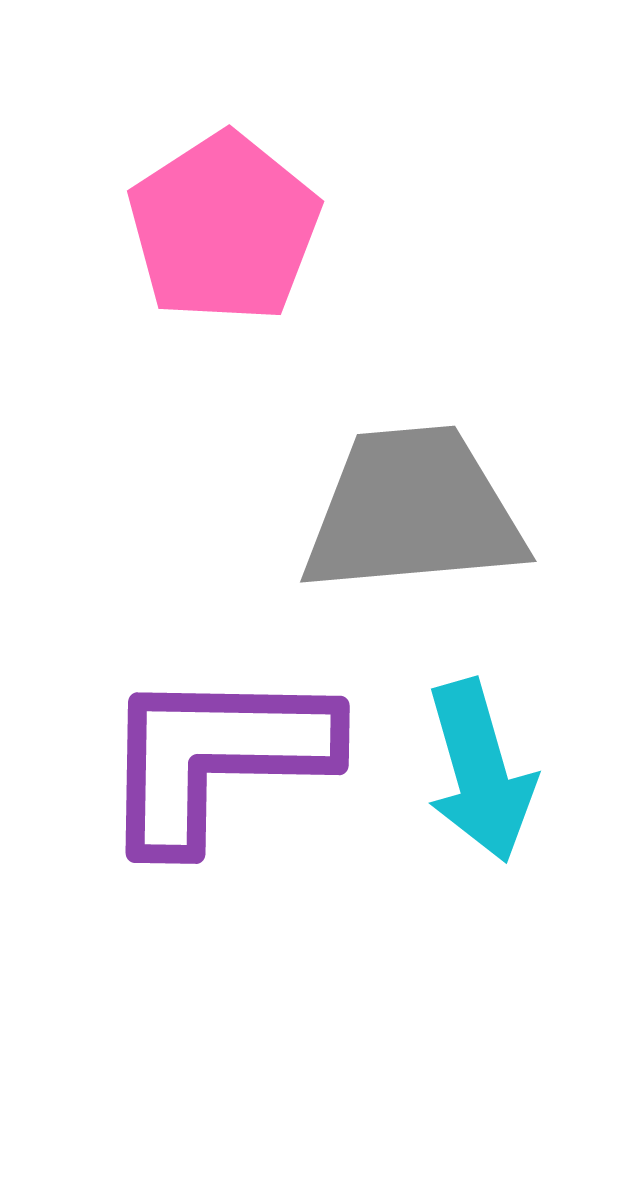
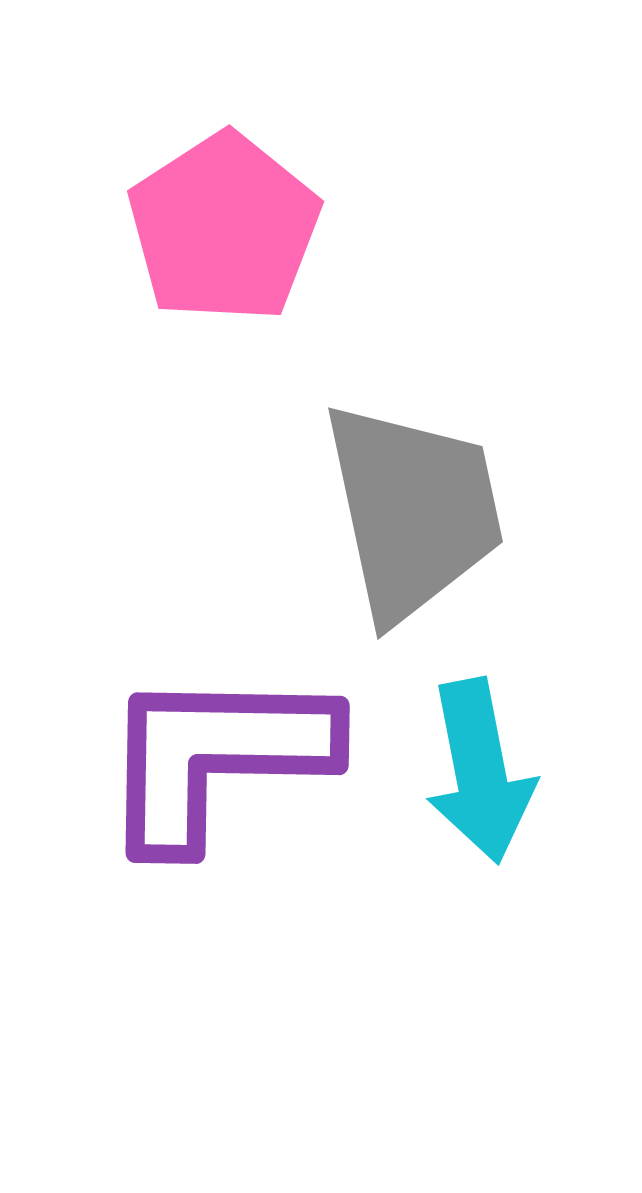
gray trapezoid: rotated 83 degrees clockwise
cyan arrow: rotated 5 degrees clockwise
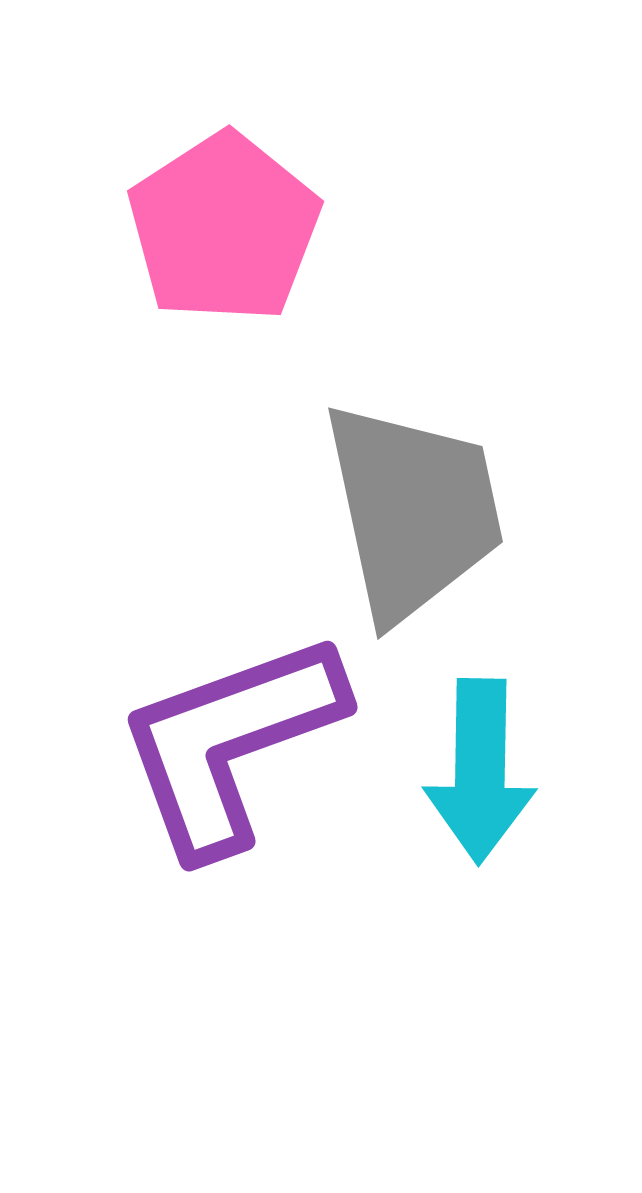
purple L-shape: moved 14 px right, 14 px up; rotated 21 degrees counterclockwise
cyan arrow: rotated 12 degrees clockwise
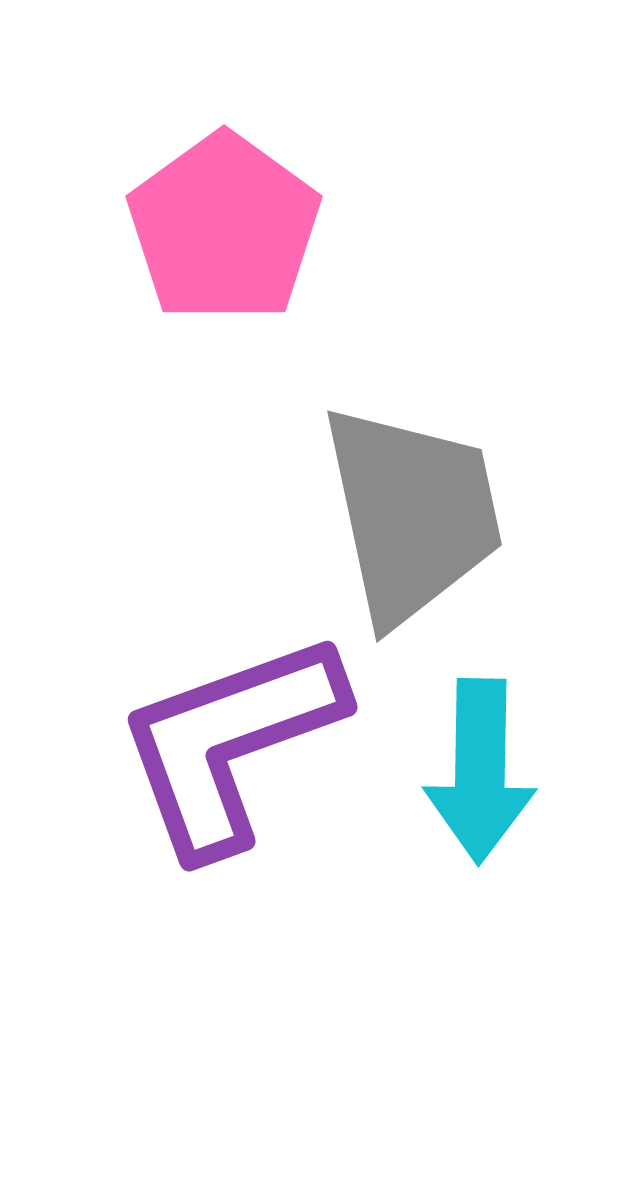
pink pentagon: rotated 3 degrees counterclockwise
gray trapezoid: moved 1 px left, 3 px down
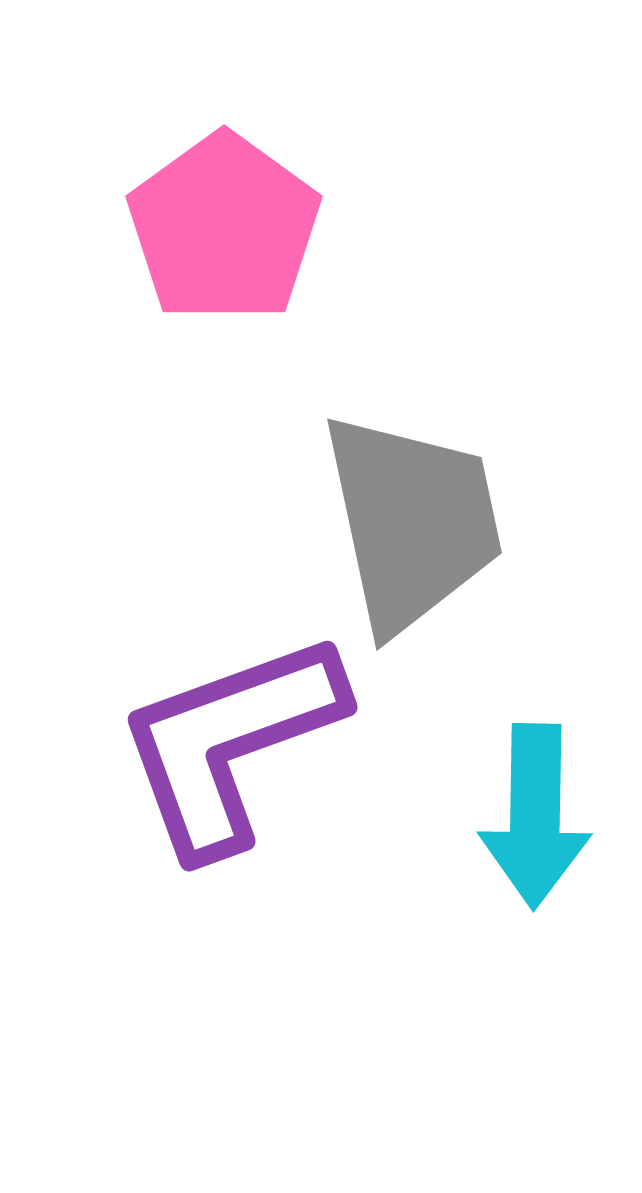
gray trapezoid: moved 8 px down
cyan arrow: moved 55 px right, 45 px down
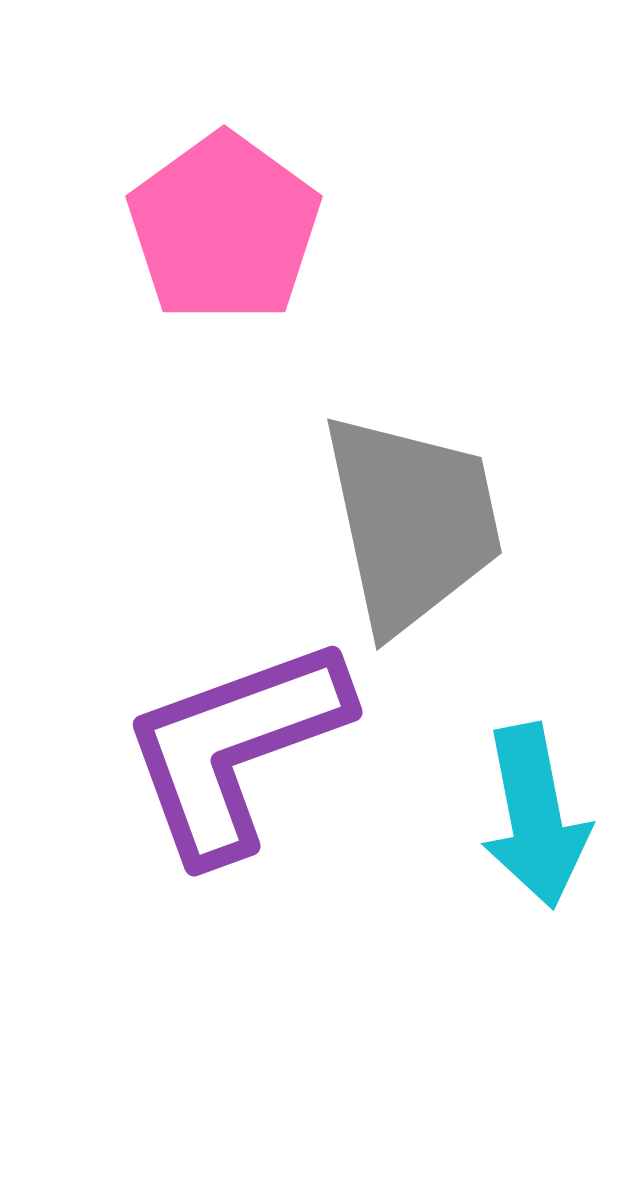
purple L-shape: moved 5 px right, 5 px down
cyan arrow: rotated 12 degrees counterclockwise
